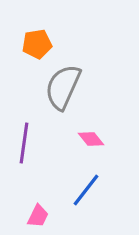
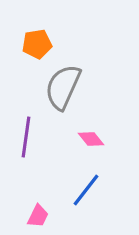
purple line: moved 2 px right, 6 px up
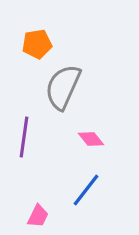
purple line: moved 2 px left
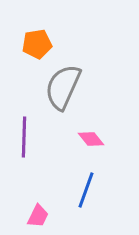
purple line: rotated 6 degrees counterclockwise
blue line: rotated 18 degrees counterclockwise
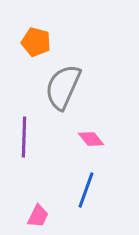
orange pentagon: moved 1 px left, 2 px up; rotated 24 degrees clockwise
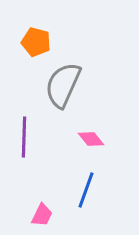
gray semicircle: moved 2 px up
pink trapezoid: moved 4 px right, 1 px up
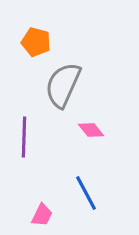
pink diamond: moved 9 px up
blue line: moved 3 px down; rotated 48 degrees counterclockwise
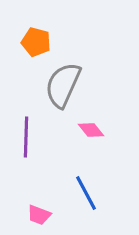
purple line: moved 2 px right
pink trapezoid: moved 3 px left; rotated 85 degrees clockwise
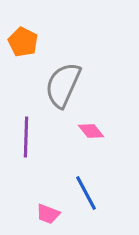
orange pentagon: moved 13 px left; rotated 12 degrees clockwise
pink diamond: moved 1 px down
pink trapezoid: moved 9 px right, 1 px up
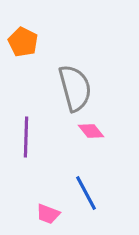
gray semicircle: moved 12 px right, 3 px down; rotated 141 degrees clockwise
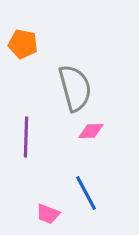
orange pentagon: moved 2 px down; rotated 16 degrees counterclockwise
pink diamond: rotated 52 degrees counterclockwise
